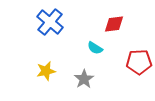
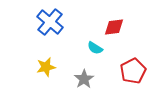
red diamond: moved 3 px down
red pentagon: moved 6 px left, 9 px down; rotated 25 degrees counterclockwise
yellow star: moved 4 px up
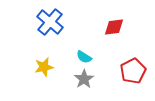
cyan semicircle: moved 11 px left, 9 px down
yellow star: moved 2 px left
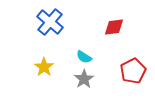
yellow star: rotated 24 degrees counterclockwise
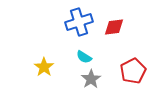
blue cross: moved 29 px right; rotated 32 degrees clockwise
gray star: moved 7 px right
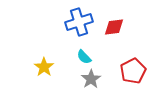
cyan semicircle: rotated 14 degrees clockwise
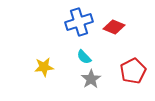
red diamond: rotated 30 degrees clockwise
yellow star: rotated 30 degrees clockwise
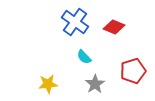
blue cross: moved 4 px left; rotated 36 degrees counterclockwise
yellow star: moved 4 px right, 17 px down
red pentagon: rotated 10 degrees clockwise
gray star: moved 4 px right, 5 px down
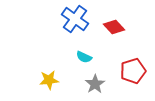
blue cross: moved 3 px up
red diamond: rotated 25 degrees clockwise
cyan semicircle: rotated 21 degrees counterclockwise
yellow star: moved 1 px right, 4 px up
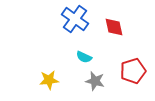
red diamond: rotated 30 degrees clockwise
gray star: moved 3 px up; rotated 24 degrees counterclockwise
